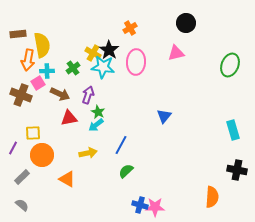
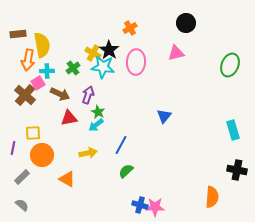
brown cross: moved 4 px right; rotated 20 degrees clockwise
purple line: rotated 16 degrees counterclockwise
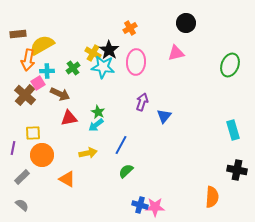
yellow semicircle: rotated 110 degrees counterclockwise
purple arrow: moved 54 px right, 7 px down
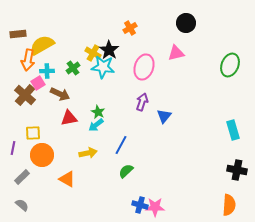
pink ellipse: moved 8 px right, 5 px down; rotated 15 degrees clockwise
orange semicircle: moved 17 px right, 8 px down
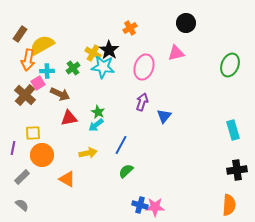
brown rectangle: moved 2 px right; rotated 49 degrees counterclockwise
black cross: rotated 18 degrees counterclockwise
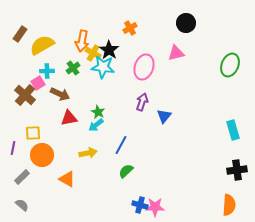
orange arrow: moved 54 px right, 19 px up
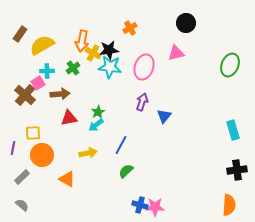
black star: rotated 30 degrees clockwise
cyan star: moved 7 px right
brown arrow: rotated 30 degrees counterclockwise
green star: rotated 16 degrees clockwise
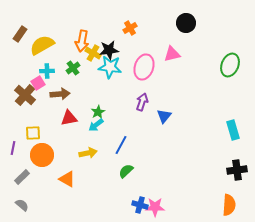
pink triangle: moved 4 px left, 1 px down
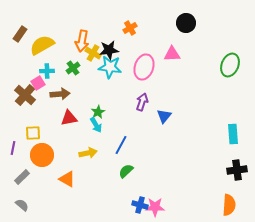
pink triangle: rotated 12 degrees clockwise
cyan arrow: rotated 84 degrees counterclockwise
cyan rectangle: moved 4 px down; rotated 12 degrees clockwise
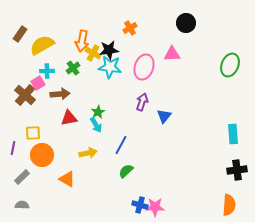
gray semicircle: rotated 40 degrees counterclockwise
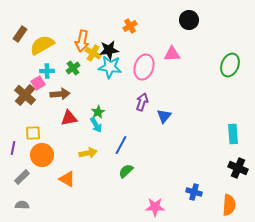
black circle: moved 3 px right, 3 px up
orange cross: moved 2 px up
black cross: moved 1 px right, 2 px up; rotated 30 degrees clockwise
blue cross: moved 54 px right, 13 px up
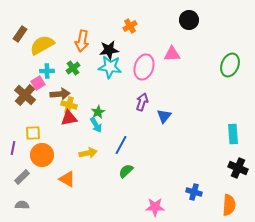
yellow cross: moved 24 px left, 52 px down; rotated 14 degrees counterclockwise
